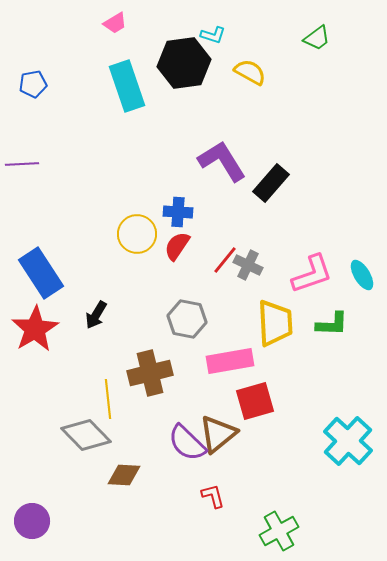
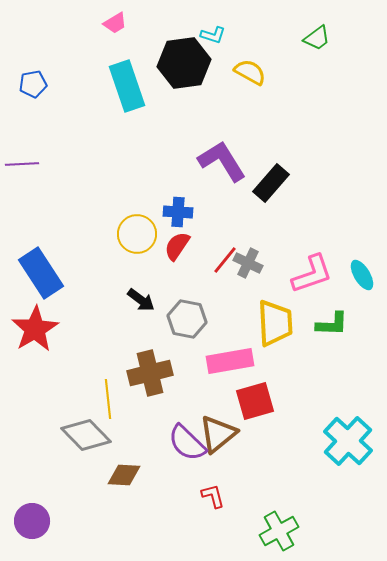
gray cross: moved 2 px up
black arrow: moved 45 px right, 15 px up; rotated 84 degrees counterclockwise
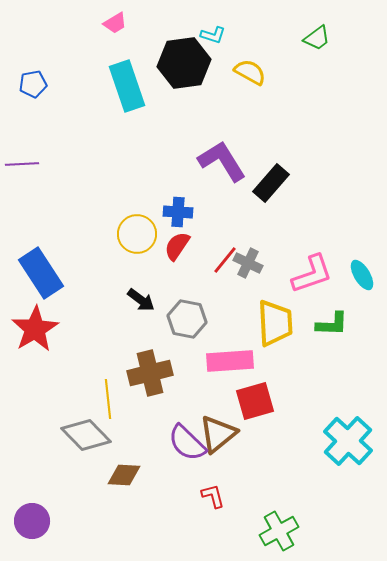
pink rectangle: rotated 6 degrees clockwise
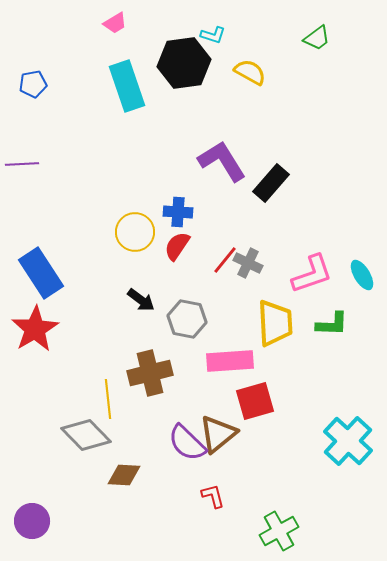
yellow circle: moved 2 px left, 2 px up
